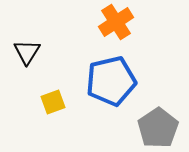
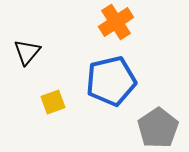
black triangle: rotated 8 degrees clockwise
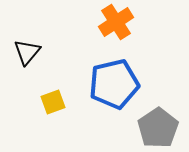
blue pentagon: moved 3 px right, 3 px down
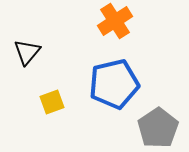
orange cross: moved 1 px left, 1 px up
yellow square: moved 1 px left
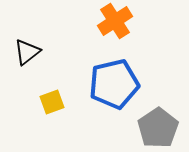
black triangle: rotated 12 degrees clockwise
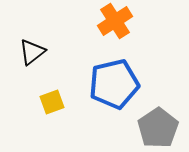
black triangle: moved 5 px right
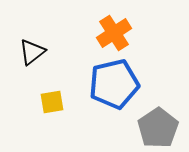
orange cross: moved 1 px left, 12 px down
yellow square: rotated 10 degrees clockwise
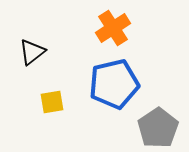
orange cross: moved 1 px left, 5 px up
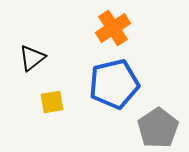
black triangle: moved 6 px down
